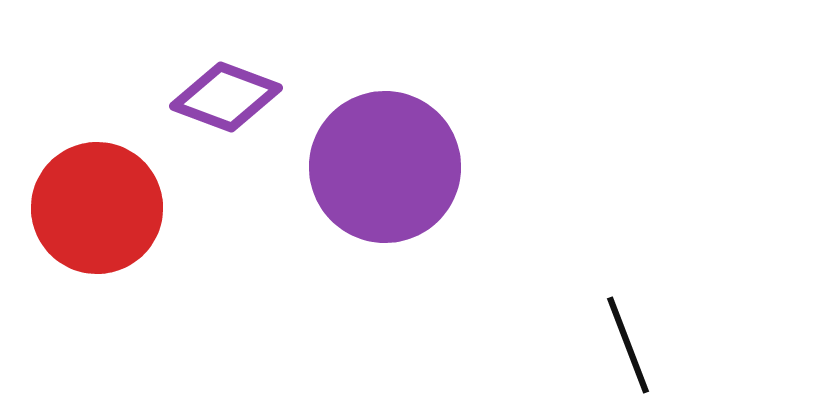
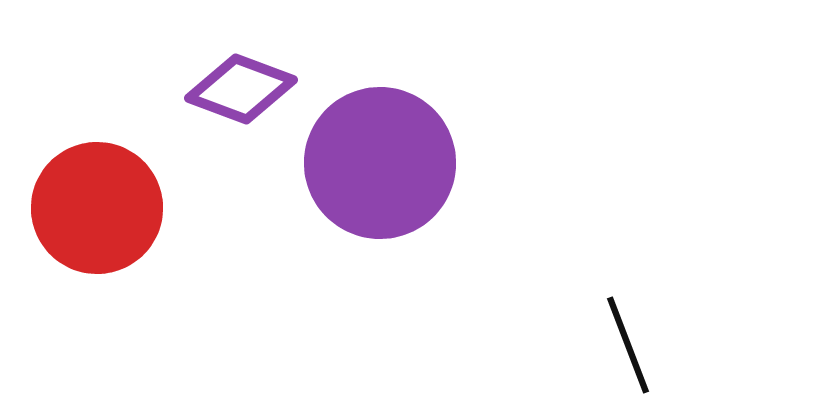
purple diamond: moved 15 px right, 8 px up
purple circle: moved 5 px left, 4 px up
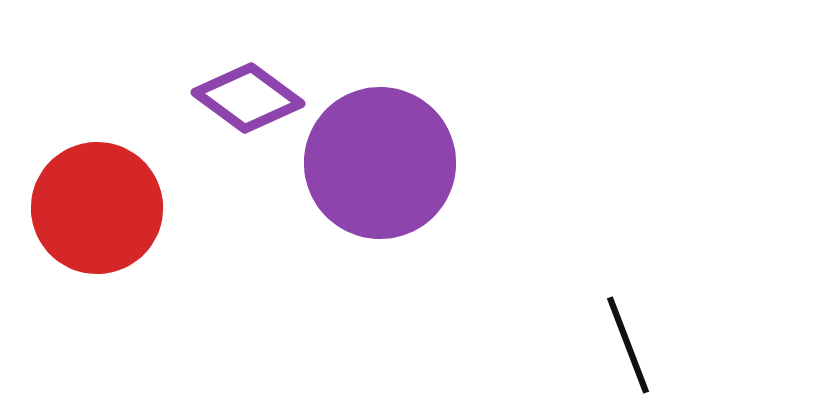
purple diamond: moved 7 px right, 9 px down; rotated 16 degrees clockwise
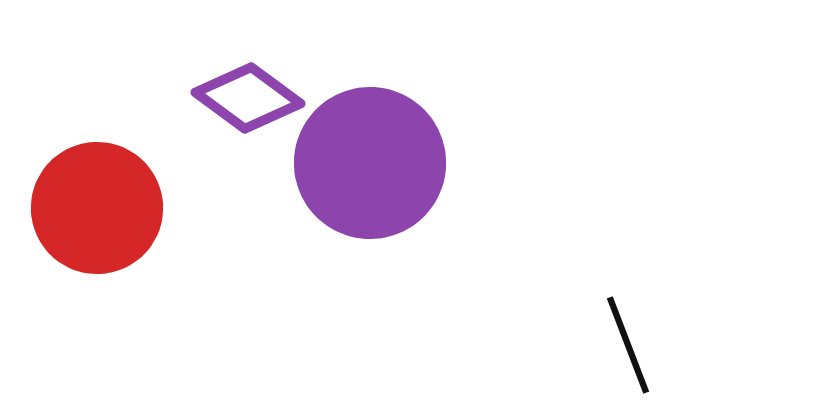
purple circle: moved 10 px left
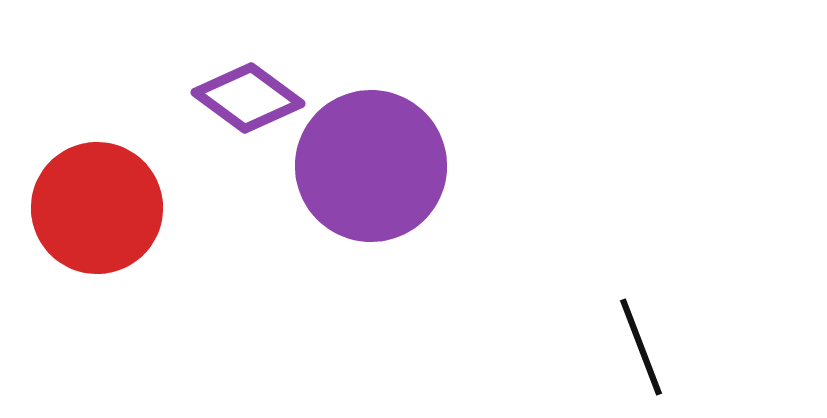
purple circle: moved 1 px right, 3 px down
black line: moved 13 px right, 2 px down
